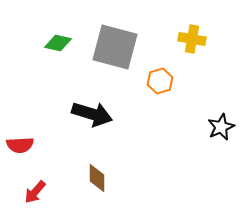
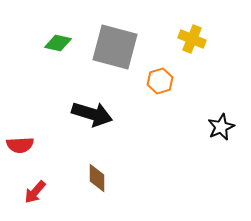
yellow cross: rotated 12 degrees clockwise
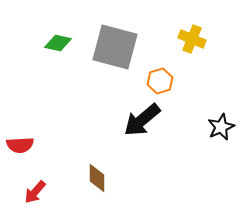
black arrow: moved 50 px right, 6 px down; rotated 123 degrees clockwise
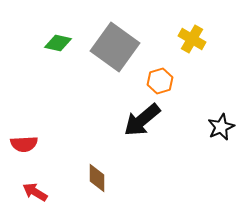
yellow cross: rotated 8 degrees clockwise
gray square: rotated 21 degrees clockwise
red semicircle: moved 4 px right, 1 px up
red arrow: rotated 80 degrees clockwise
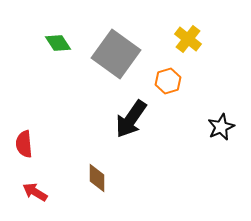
yellow cross: moved 4 px left; rotated 8 degrees clockwise
green diamond: rotated 44 degrees clockwise
gray square: moved 1 px right, 7 px down
orange hexagon: moved 8 px right
black arrow: moved 11 px left, 1 px up; rotated 15 degrees counterclockwise
red semicircle: rotated 88 degrees clockwise
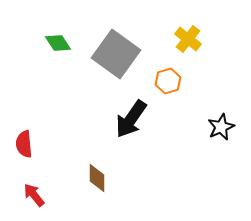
red arrow: moved 1 px left, 3 px down; rotated 20 degrees clockwise
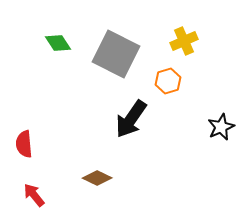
yellow cross: moved 4 px left, 2 px down; rotated 28 degrees clockwise
gray square: rotated 9 degrees counterclockwise
brown diamond: rotated 64 degrees counterclockwise
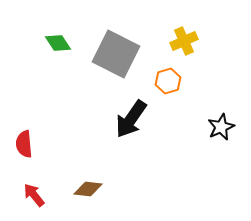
brown diamond: moved 9 px left, 11 px down; rotated 20 degrees counterclockwise
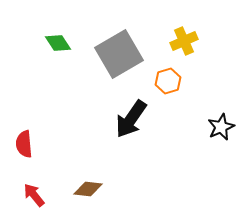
gray square: moved 3 px right; rotated 33 degrees clockwise
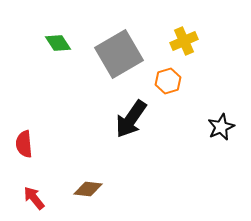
red arrow: moved 3 px down
